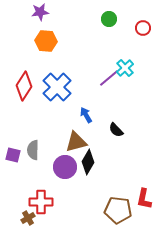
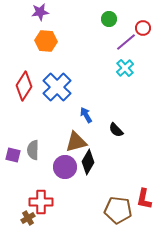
purple line: moved 17 px right, 36 px up
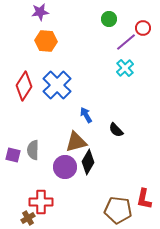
blue cross: moved 2 px up
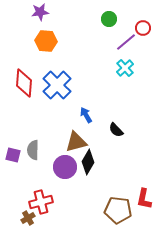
red diamond: moved 3 px up; rotated 28 degrees counterclockwise
red cross: rotated 15 degrees counterclockwise
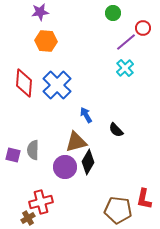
green circle: moved 4 px right, 6 px up
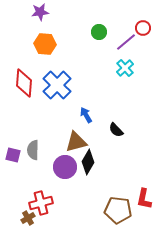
green circle: moved 14 px left, 19 px down
orange hexagon: moved 1 px left, 3 px down
red cross: moved 1 px down
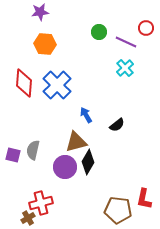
red circle: moved 3 px right
purple line: rotated 65 degrees clockwise
black semicircle: moved 1 px right, 5 px up; rotated 84 degrees counterclockwise
gray semicircle: rotated 12 degrees clockwise
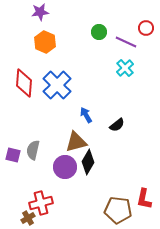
orange hexagon: moved 2 px up; rotated 20 degrees clockwise
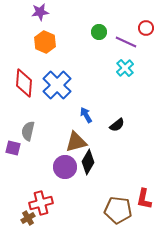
gray semicircle: moved 5 px left, 19 px up
purple square: moved 7 px up
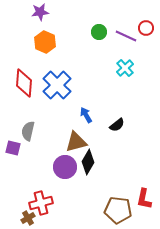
purple line: moved 6 px up
